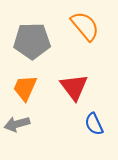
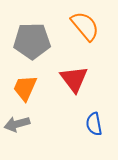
red triangle: moved 8 px up
blue semicircle: rotated 15 degrees clockwise
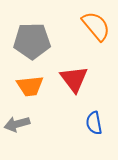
orange semicircle: moved 11 px right
orange trapezoid: moved 5 px right, 2 px up; rotated 120 degrees counterclockwise
blue semicircle: moved 1 px up
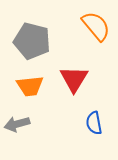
gray pentagon: rotated 15 degrees clockwise
red triangle: rotated 8 degrees clockwise
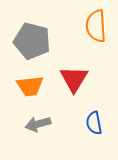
orange semicircle: rotated 144 degrees counterclockwise
gray arrow: moved 21 px right
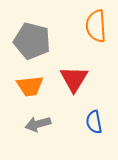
blue semicircle: moved 1 px up
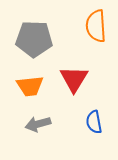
gray pentagon: moved 2 px right, 2 px up; rotated 12 degrees counterclockwise
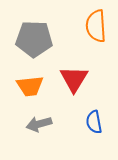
gray arrow: moved 1 px right
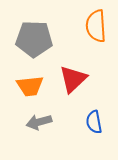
red triangle: moved 1 px left; rotated 16 degrees clockwise
gray arrow: moved 2 px up
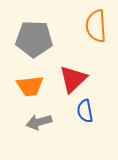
blue semicircle: moved 9 px left, 11 px up
